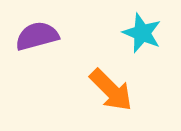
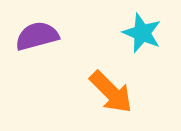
orange arrow: moved 2 px down
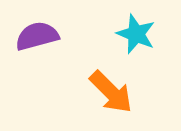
cyan star: moved 6 px left, 1 px down
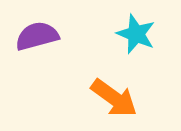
orange arrow: moved 3 px right, 6 px down; rotated 9 degrees counterclockwise
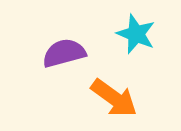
purple semicircle: moved 27 px right, 17 px down
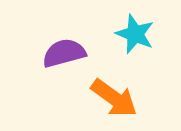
cyan star: moved 1 px left
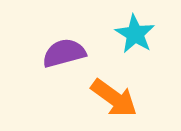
cyan star: rotated 9 degrees clockwise
